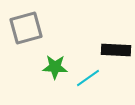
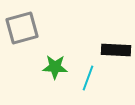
gray square: moved 4 px left
cyan line: rotated 35 degrees counterclockwise
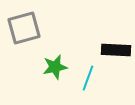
gray square: moved 2 px right
green star: rotated 15 degrees counterclockwise
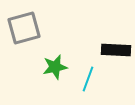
cyan line: moved 1 px down
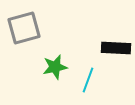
black rectangle: moved 2 px up
cyan line: moved 1 px down
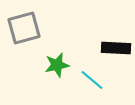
green star: moved 2 px right, 2 px up
cyan line: moved 4 px right; rotated 70 degrees counterclockwise
